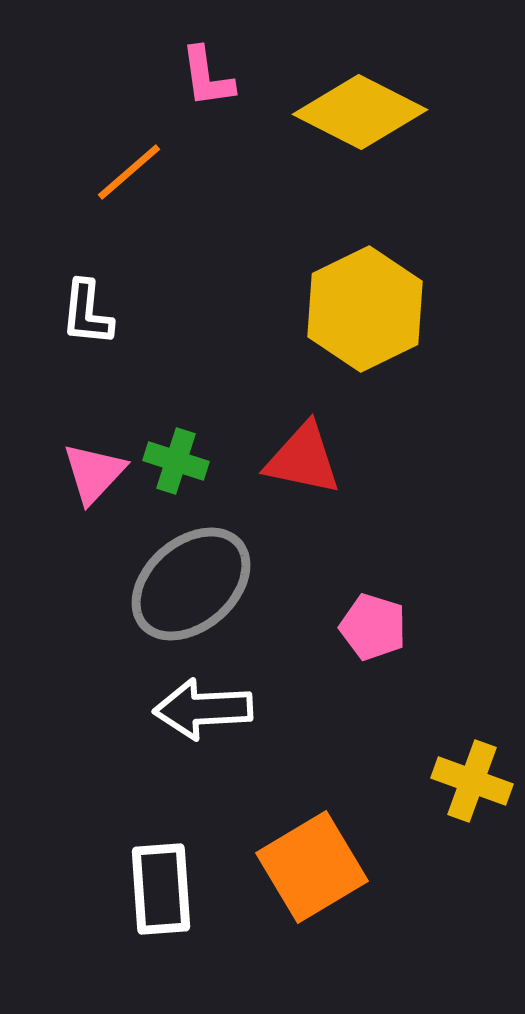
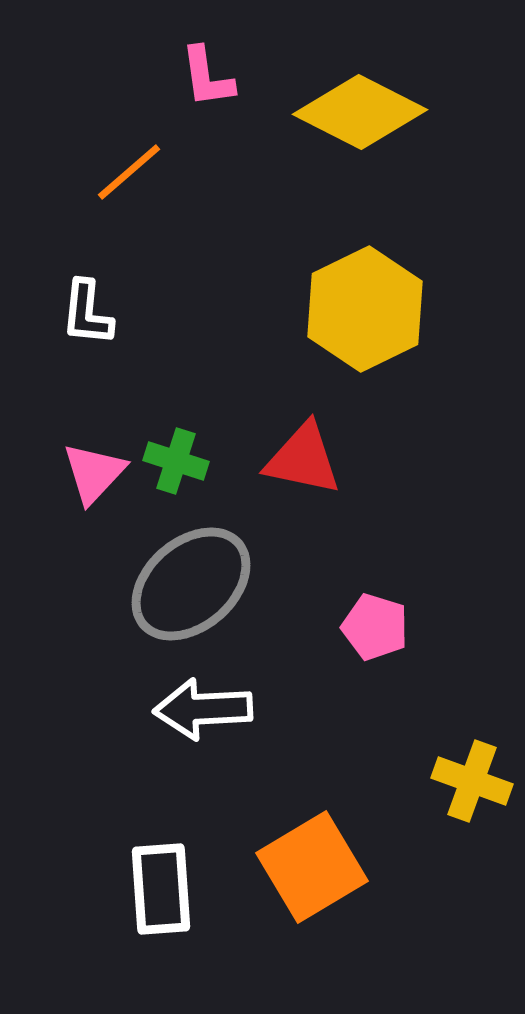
pink pentagon: moved 2 px right
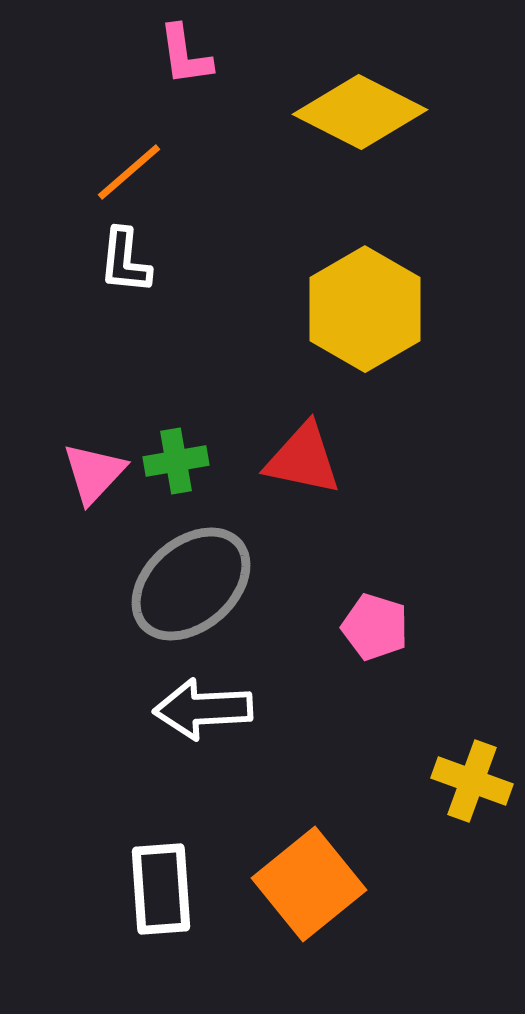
pink L-shape: moved 22 px left, 22 px up
yellow hexagon: rotated 4 degrees counterclockwise
white L-shape: moved 38 px right, 52 px up
green cross: rotated 28 degrees counterclockwise
orange square: moved 3 px left, 17 px down; rotated 8 degrees counterclockwise
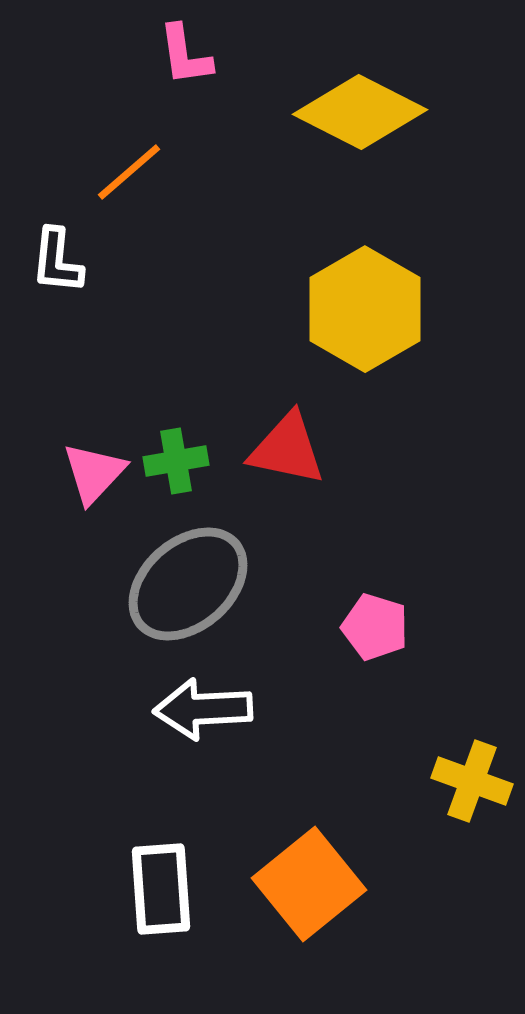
white L-shape: moved 68 px left
red triangle: moved 16 px left, 10 px up
gray ellipse: moved 3 px left
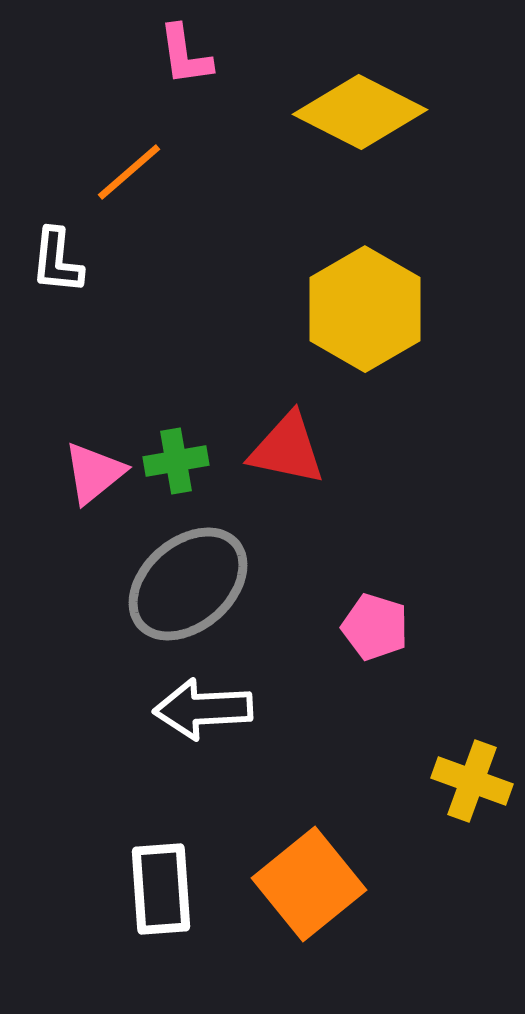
pink triangle: rotated 8 degrees clockwise
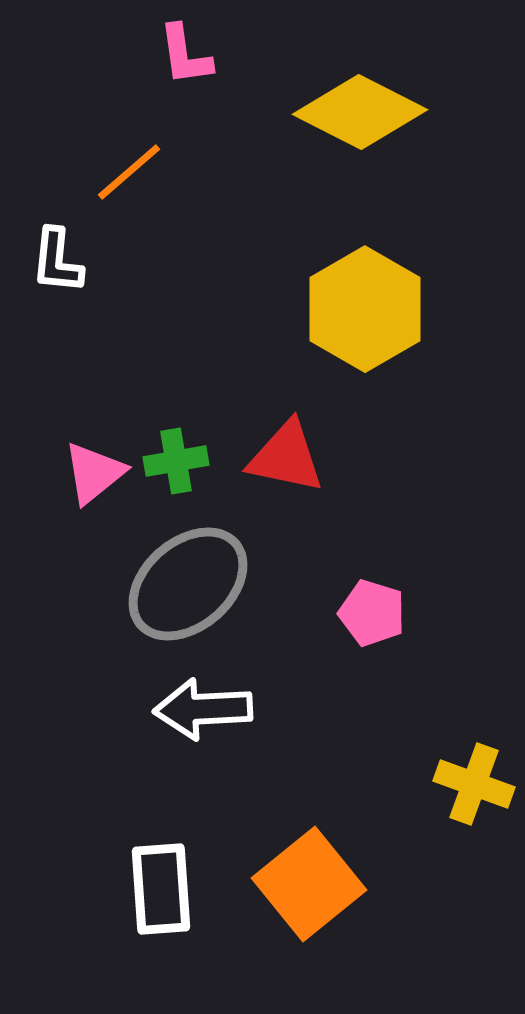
red triangle: moved 1 px left, 8 px down
pink pentagon: moved 3 px left, 14 px up
yellow cross: moved 2 px right, 3 px down
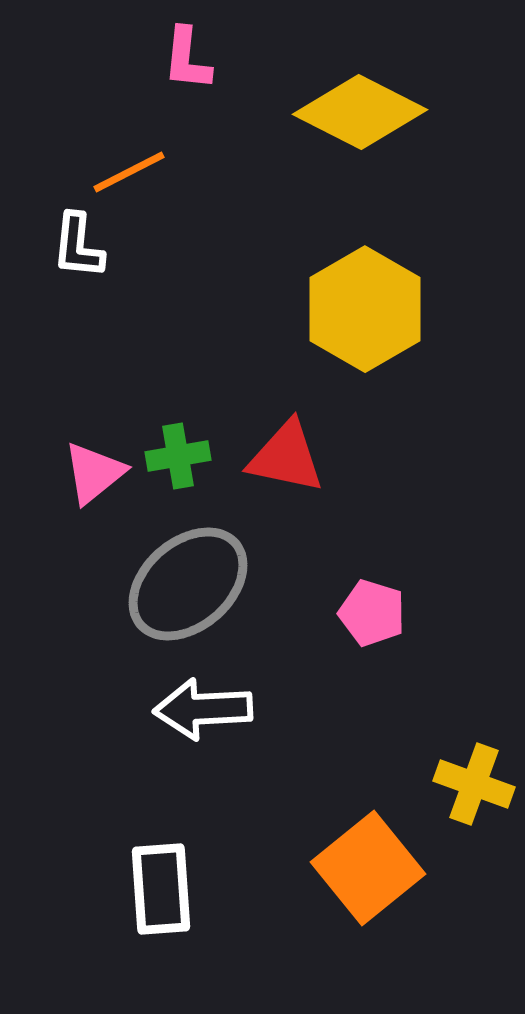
pink L-shape: moved 2 px right, 4 px down; rotated 14 degrees clockwise
orange line: rotated 14 degrees clockwise
white L-shape: moved 21 px right, 15 px up
green cross: moved 2 px right, 5 px up
orange square: moved 59 px right, 16 px up
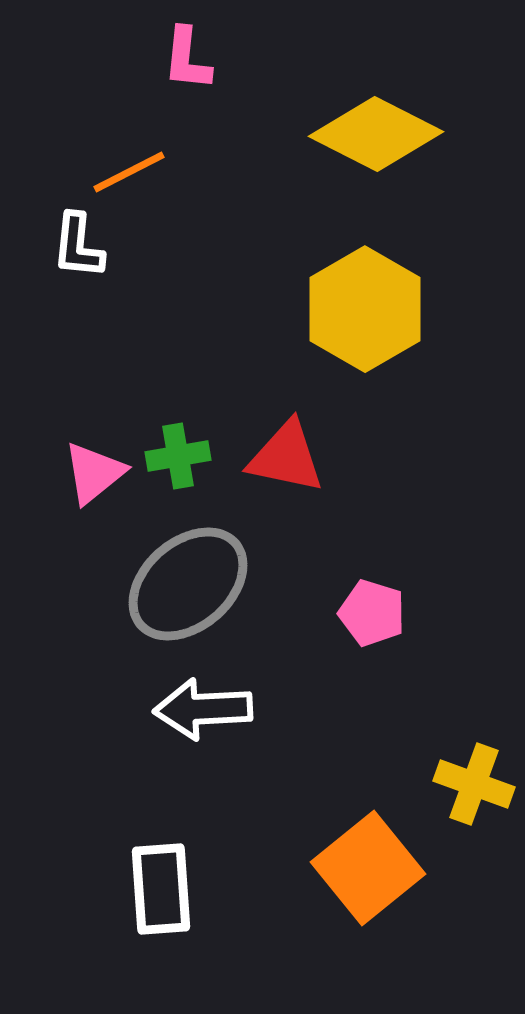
yellow diamond: moved 16 px right, 22 px down
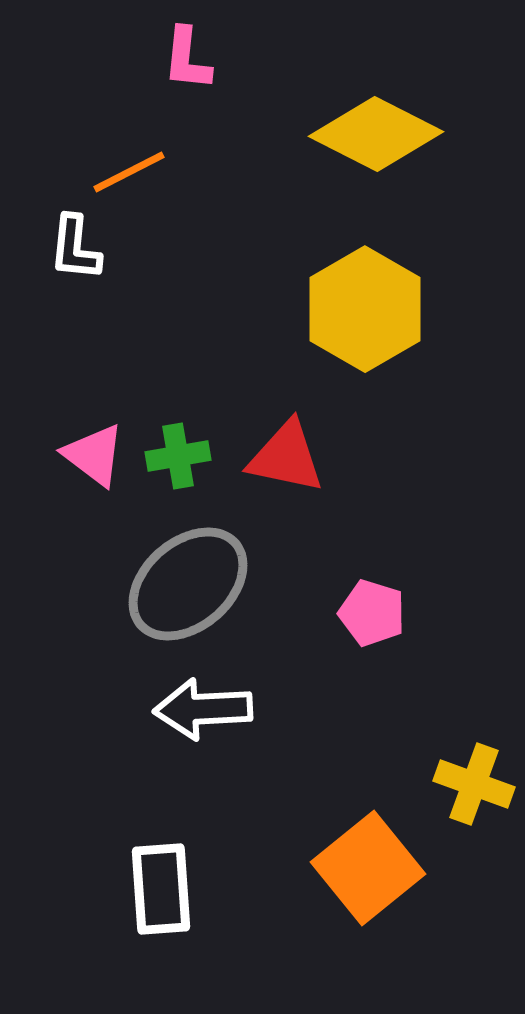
white L-shape: moved 3 px left, 2 px down
pink triangle: moved 18 px up; rotated 44 degrees counterclockwise
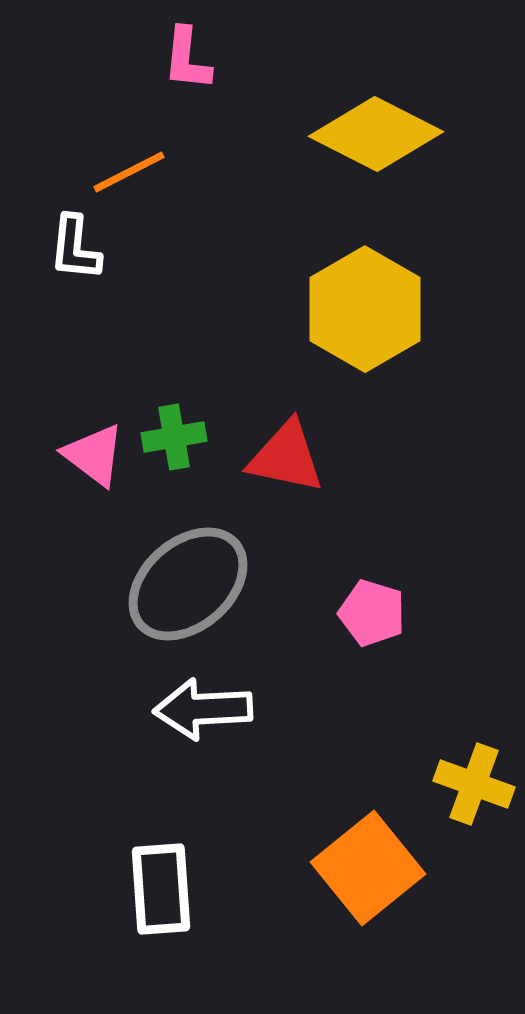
green cross: moved 4 px left, 19 px up
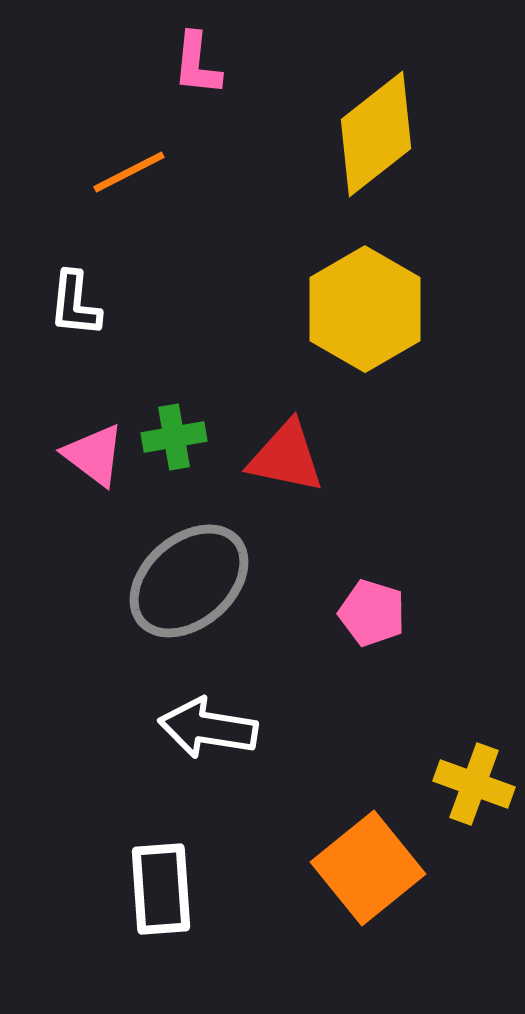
pink L-shape: moved 10 px right, 5 px down
yellow diamond: rotated 65 degrees counterclockwise
white L-shape: moved 56 px down
gray ellipse: moved 1 px right, 3 px up
white arrow: moved 5 px right, 19 px down; rotated 12 degrees clockwise
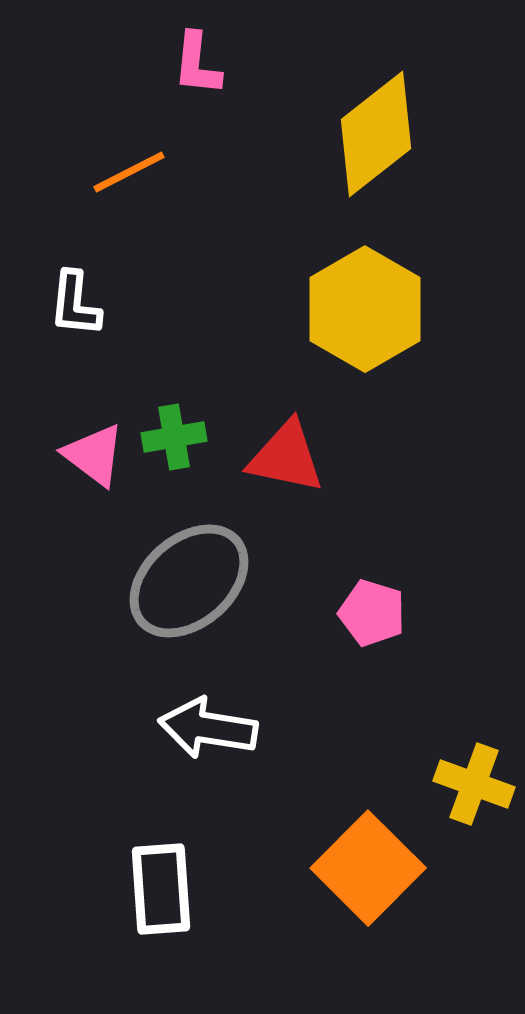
orange square: rotated 6 degrees counterclockwise
